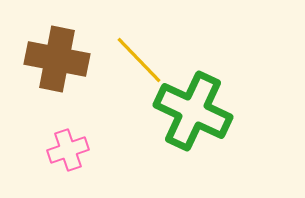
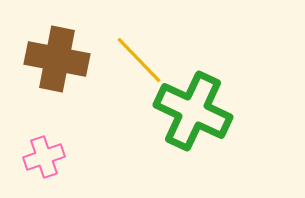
pink cross: moved 24 px left, 7 px down
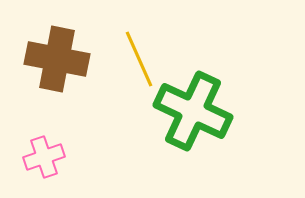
yellow line: moved 1 px up; rotated 20 degrees clockwise
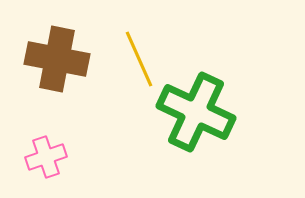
green cross: moved 3 px right, 1 px down
pink cross: moved 2 px right
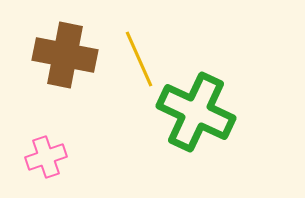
brown cross: moved 8 px right, 4 px up
